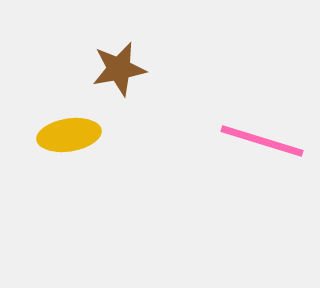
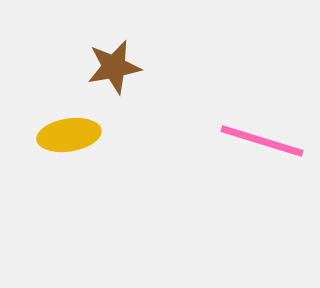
brown star: moved 5 px left, 2 px up
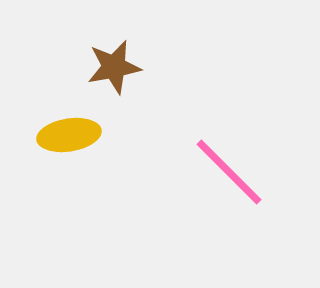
pink line: moved 33 px left, 31 px down; rotated 28 degrees clockwise
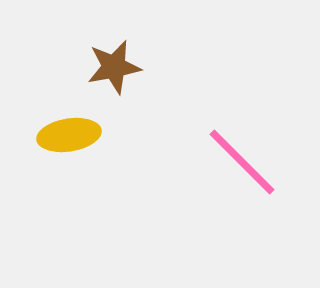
pink line: moved 13 px right, 10 px up
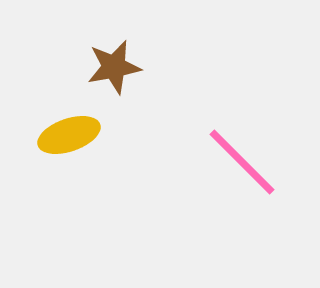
yellow ellipse: rotated 10 degrees counterclockwise
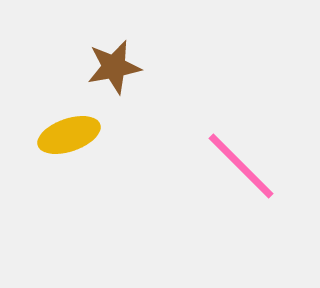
pink line: moved 1 px left, 4 px down
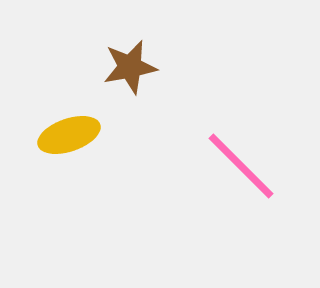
brown star: moved 16 px right
